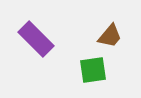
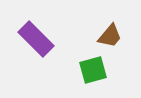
green square: rotated 8 degrees counterclockwise
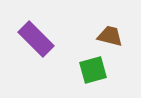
brown trapezoid: rotated 116 degrees counterclockwise
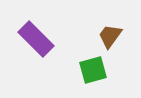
brown trapezoid: rotated 68 degrees counterclockwise
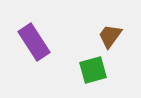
purple rectangle: moved 2 px left, 3 px down; rotated 12 degrees clockwise
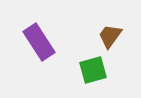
purple rectangle: moved 5 px right
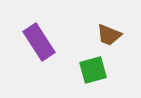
brown trapezoid: moved 1 px left, 1 px up; rotated 104 degrees counterclockwise
